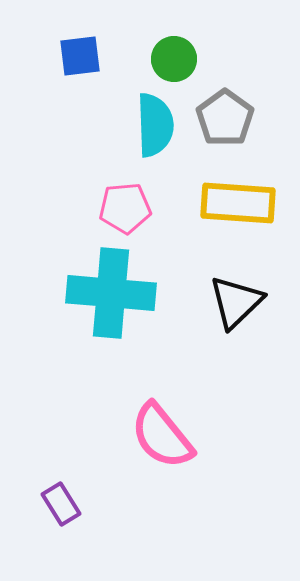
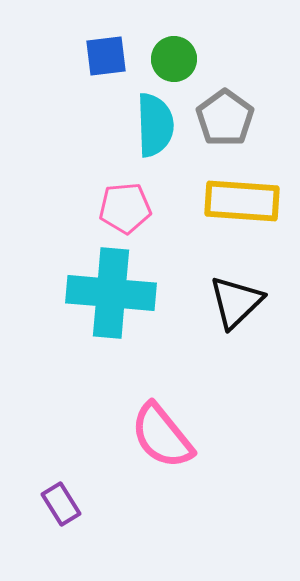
blue square: moved 26 px right
yellow rectangle: moved 4 px right, 2 px up
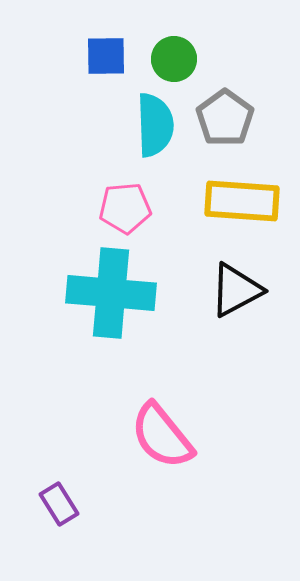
blue square: rotated 6 degrees clockwise
black triangle: moved 12 px up; rotated 16 degrees clockwise
purple rectangle: moved 2 px left
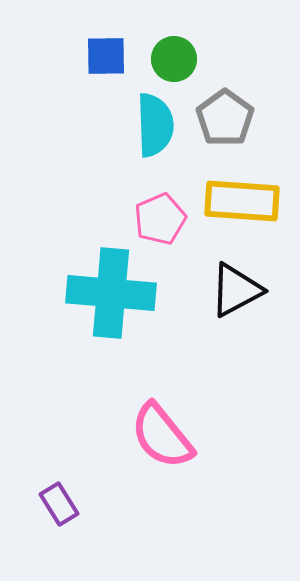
pink pentagon: moved 35 px right, 11 px down; rotated 18 degrees counterclockwise
